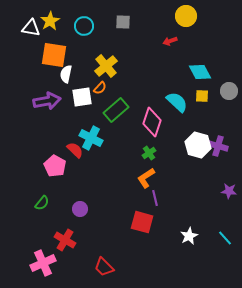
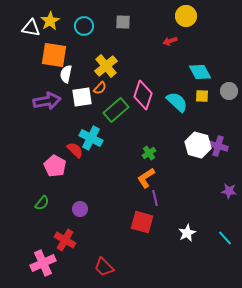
pink diamond: moved 9 px left, 27 px up
white star: moved 2 px left, 3 px up
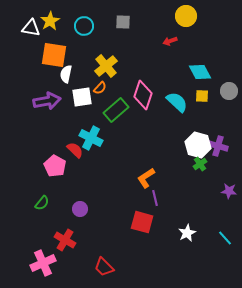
green cross: moved 51 px right, 11 px down
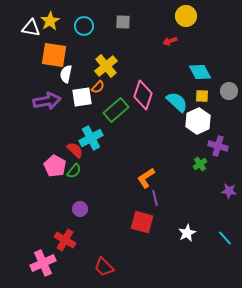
orange semicircle: moved 2 px left, 1 px up
cyan cross: rotated 35 degrees clockwise
white hexagon: moved 24 px up; rotated 20 degrees clockwise
green semicircle: moved 32 px right, 32 px up
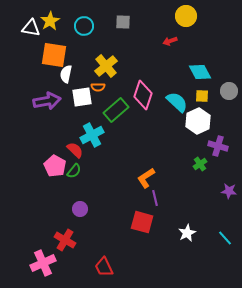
orange semicircle: rotated 48 degrees clockwise
cyan cross: moved 1 px right, 3 px up
red trapezoid: rotated 20 degrees clockwise
